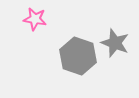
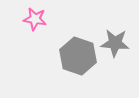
gray star: rotated 16 degrees counterclockwise
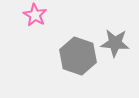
pink star: moved 4 px up; rotated 20 degrees clockwise
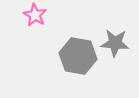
gray hexagon: rotated 9 degrees counterclockwise
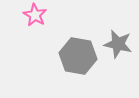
gray star: moved 3 px right, 1 px down; rotated 8 degrees clockwise
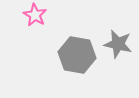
gray hexagon: moved 1 px left, 1 px up
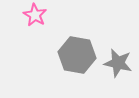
gray star: moved 19 px down
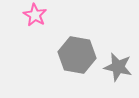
gray star: moved 4 px down
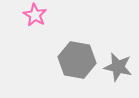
gray hexagon: moved 5 px down
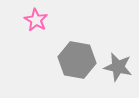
pink star: moved 1 px right, 5 px down
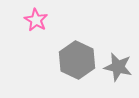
gray hexagon: rotated 15 degrees clockwise
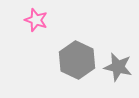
pink star: rotated 10 degrees counterclockwise
